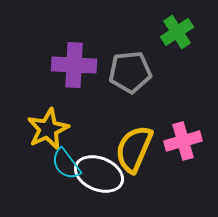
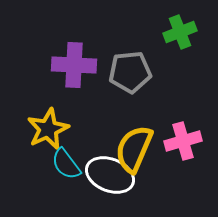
green cross: moved 3 px right; rotated 12 degrees clockwise
white ellipse: moved 11 px right, 1 px down
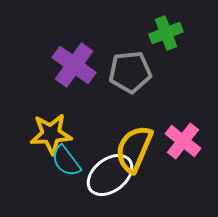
green cross: moved 14 px left, 1 px down
purple cross: rotated 33 degrees clockwise
yellow star: moved 3 px right, 5 px down; rotated 21 degrees clockwise
pink cross: rotated 36 degrees counterclockwise
cyan semicircle: moved 3 px up
white ellipse: rotated 60 degrees counterclockwise
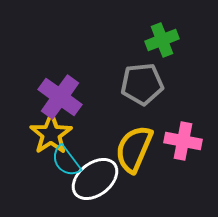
green cross: moved 4 px left, 7 px down
purple cross: moved 14 px left, 32 px down
gray pentagon: moved 12 px right, 12 px down
yellow star: rotated 30 degrees counterclockwise
pink cross: rotated 27 degrees counterclockwise
white ellipse: moved 15 px left, 4 px down
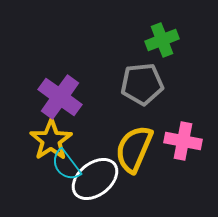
yellow star: moved 6 px down
cyan semicircle: moved 4 px down
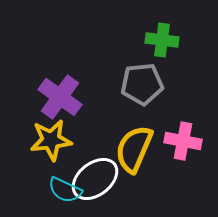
green cross: rotated 28 degrees clockwise
yellow star: rotated 27 degrees clockwise
cyan semicircle: moved 1 px left, 25 px down; rotated 28 degrees counterclockwise
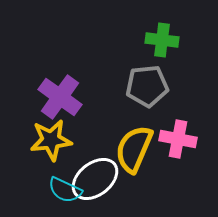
gray pentagon: moved 5 px right, 2 px down
pink cross: moved 5 px left, 2 px up
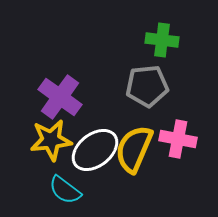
white ellipse: moved 29 px up
cyan semicircle: rotated 12 degrees clockwise
